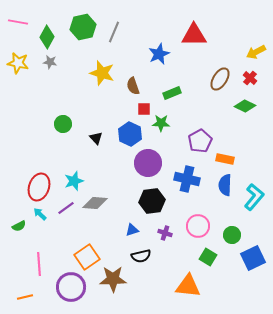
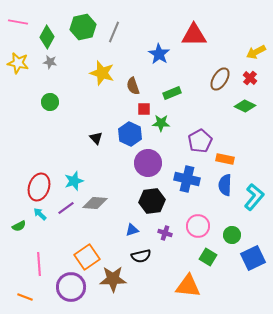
blue star at (159, 54): rotated 15 degrees counterclockwise
green circle at (63, 124): moved 13 px left, 22 px up
orange line at (25, 297): rotated 35 degrees clockwise
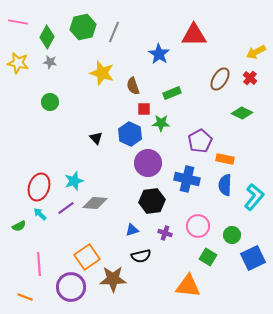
green diamond at (245, 106): moved 3 px left, 7 px down
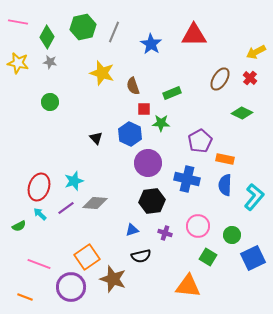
blue star at (159, 54): moved 8 px left, 10 px up
pink line at (39, 264): rotated 65 degrees counterclockwise
brown star at (113, 279): rotated 20 degrees clockwise
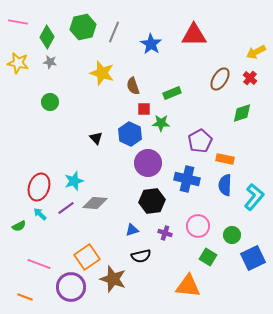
green diamond at (242, 113): rotated 45 degrees counterclockwise
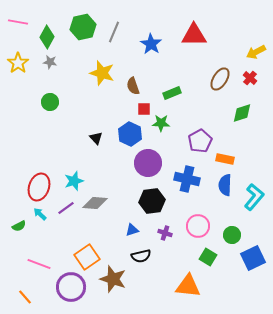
yellow star at (18, 63): rotated 25 degrees clockwise
orange line at (25, 297): rotated 28 degrees clockwise
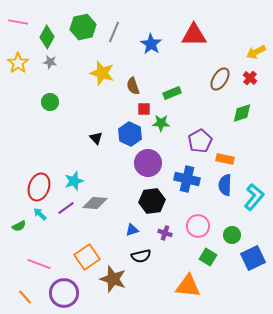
purple circle at (71, 287): moved 7 px left, 6 px down
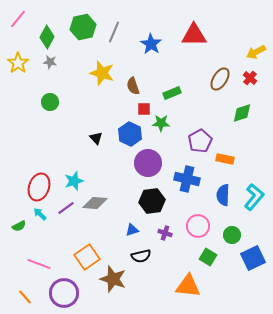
pink line at (18, 22): moved 3 px up; rotated 60 degrees counterclockwise
blue semicircle at (225, 185): moved 2 px left, 10 px down
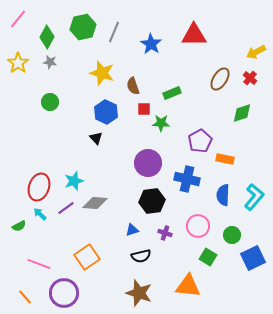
blue hexagon at (130, 134): moved 24 px left, 22 px up
brown star at (113, 279): moved 26 px right, 14 px down
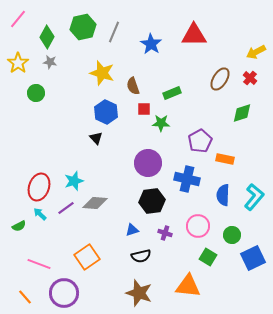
green circle at (50, 102): moved 14 px left, 9 px up
